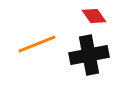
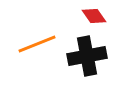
black cross: moved 2 px left, 1 px down
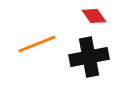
black cross: moved 2 px right, 1 px down
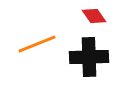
black cross: rotated 9 degrees clockwise
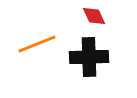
red diamond: rotated 10 degrees clockwise
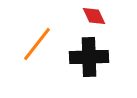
orange line: rotated 30 degrees counterclockwise
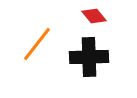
red diamond: rotated 15 degrees counterclockwise
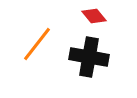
black cross: rotated 12 degrees clockwise
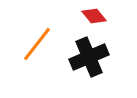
black cross: rotated 33 degrees counterclockwise
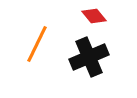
orange line: rotated 12 degrees counterclockwise
